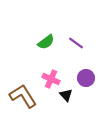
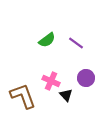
green semicircle: moved 1 px right, 2 px up
pink cross: moved 2 px down
brown L-shape: rotated 12 degrees clockwise
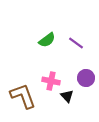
pink cross: rotated 12 degrees counterclockwise
black triangle: moved 1 px right, 1 px down
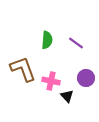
green semicircle: rotated 48 degrees counterclockwise
brown L-shape: moved 27 px up
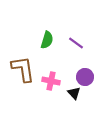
green semicircle: rotated 12 degrees clockwise
brown L-shape: rotated 12 degrees clockwise
purple circle: moved 1 px left, 1 px up
black triangle: moved 7 px right, 3 px up
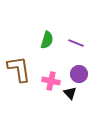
purple line: rotated 14 degrees counterclockwise
brown L-shape: moved 4 px left
purple circle: moved 6 px left, 3 px up
black triangle: moved 4 px left
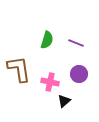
pink cross: moved 1 px left, 1 px down
black triangle: moved 6 px left, 8 px down; rotated 32 degrees clockwise
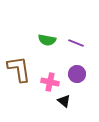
green semicircle: rotated 84 degrees clockwise
purple circle: moved 2 px left
black triangle: rotated 40 degrees counterclockwise
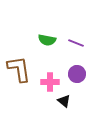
pink cross: rotated 12 degrees counterclockwise
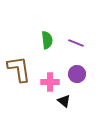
green semicircle: rotated 108 degrees counterclockwise
